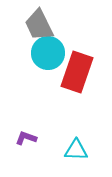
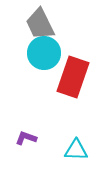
gray trapezoid: moved 1 px right, 1 px up
cyan circle: moved 4 px left
red rectangle: moved 4 px left, 5 px down
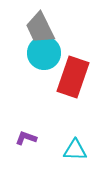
gray trapezoid: moved 4 px down
cyan triangle: moved 1 px left
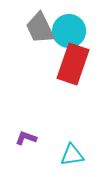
cyan circle: moved 25 px right, 22 px up
red rectangle: moved 13 px up
cyan triangle: moved 3 px left, 5 px down; rotated 10 degrees counterclockwise
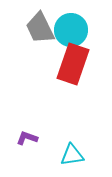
cyan circle: moved 2 px right, 1 px up
purple L-shape: moved 1 px right
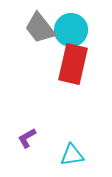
gray trapezoid: rotated 12 degrees counterclockwise
red rectangle: rotated 6 degrees counterclockwise
purple L-shape: rotated 50 degrees counterclockwise
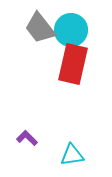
purple L-shape: rotated 75 degrees clockwise
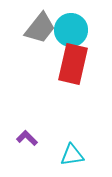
gray trapezoid: rotated 104 degrees counterclockwise
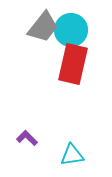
gray trapezoid: moved 3 px right, 1 px up
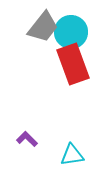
cyan circle: moved 2 px down
red rectangle: rotated 33 degrees counterclockwise
purple L-shape: moved 1 px down
